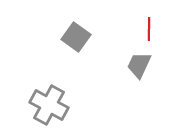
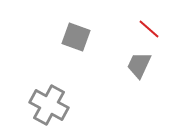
red line: rotated 50 degrees counterclockwise
gray square: rotated 16 degrees counterclockwise
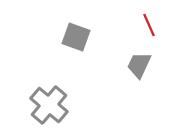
red line: moved 4 px up; rotated 25 degrees clockwise
gray cross: rotated 12 degrees clockwise
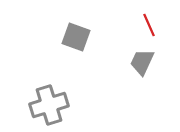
gray trapezoid: moved 3 px right, 3 px up
gray cross: rotated 33 degrees clockwise
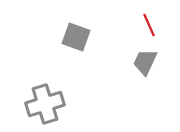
gray trapezoid: moved 3 px right
gray cross: moved 4 px left, 1 px up
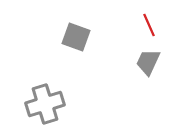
gray trapezoid: moved 3 px right
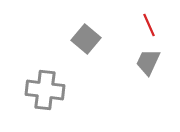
gray square: moved 10 px right, 2 px down; rotated 20 degrees clockwise
gray cross: moved 14 px up; rotated 24 degrees clockwise
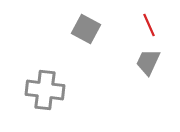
gray square: moved 10 px up; rotated 12 degrees counterclockwise
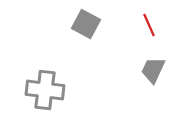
gray square: moved 5 px up
gray trapezoid: moved 5 px right, 8 px down
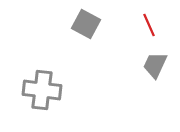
gray trapezoid: moved 2 px right, 5 px up
gray cross: moved 3 px left
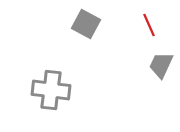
gray trapezoid: moved 6 px right
gray cross: moved 9 px right
